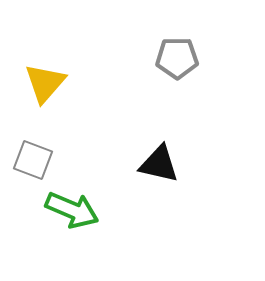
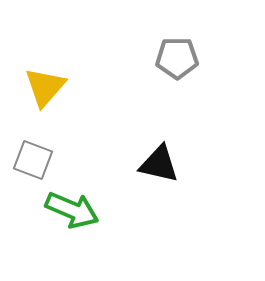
yellow triangle: moved 4 px down
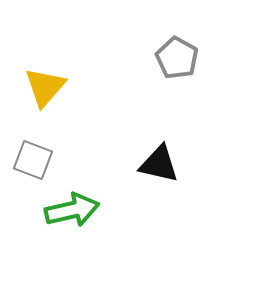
gray pentagon: rotated 30 degrees clockwise
green arrow: rotated 36 degrees counterclockwise
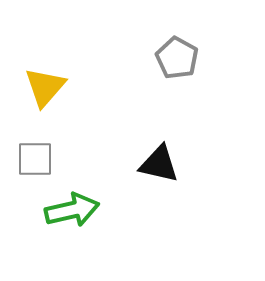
gray square: moved 2 px right, 1 px up; rotated 21 degrees counterclockwise
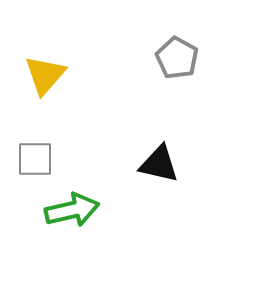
yellow triangle: moved 12 px up
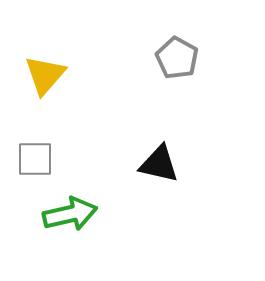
green arrow: moved 2 px left, 4 px down
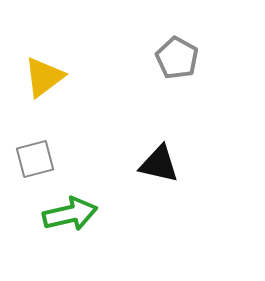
yellow triangle: moved 1 px left, 2 px down; rotated 12 degrees clockwise
gray square: rotated 15 degrees counterclockwise
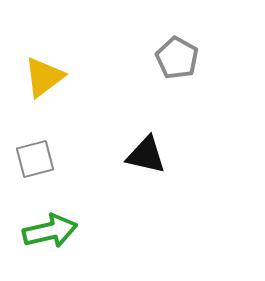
black triangle: moved 13 px left, 9 px up
green arrow: moved 20 px left, 17 px down
